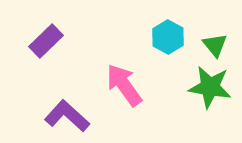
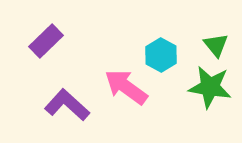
cyan hexagon: moved 7 px left, 18 px down
green triangle: moved 1 px right
pink arrow: moved 2 px right, 2 px down; rotated 18 degrees counterclockwise
purple L-shape: moved 11 px up
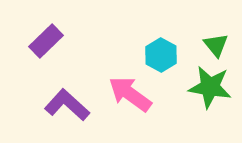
pink arrow: moved 4 px right, 7 px down
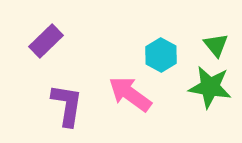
purple L-shape: rotated 57 degrees clockwise
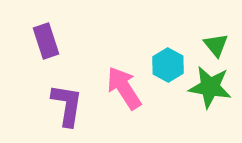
purple rectangle: rotated 64 degrees counterclockwise
cyan hexagon: moved 7 px right, 10 px down
pink arrow: moved 6 px left, 6 px up; rotated 21 degrees clockwise
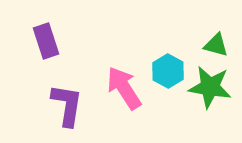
green triangle: rotated 36 degrees counterclockwise
cyan hexagon: moved 6 px down
